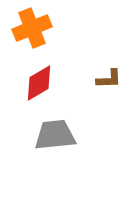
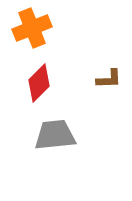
red diamond: rotated 15 degrees counterclockwise
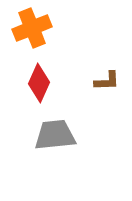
brown L-shape: moved 2 px left, 2 px down
red diamond: rotated 21 degrees counterclockwise
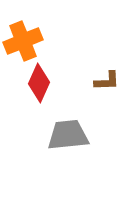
orange cross: moved 9 px left, 13 px down
gray trapezoid: moved 13 px right
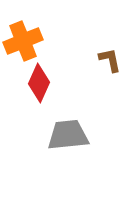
brown L-shape: moved 3 px right, 21 px up; rotated 100 degrees counterclockwise
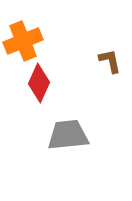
brown L-shape: moved 1 px down
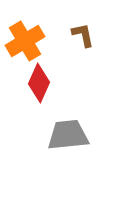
orange cross: moved 2 px right; rotated 9 degrees counterclockwise
brown L-shape: moved 27 px left, 26 px up
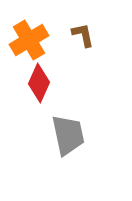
orange cross: moved 4 px right, 1 px up
gray trapezoid: rotated 84 degrees clockwise
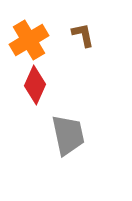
red diamond: moved 4 px left, 2 px down
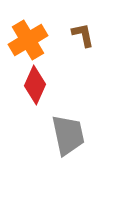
orange cross: moved 1 px left
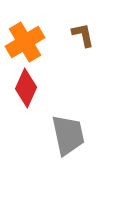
orange cross: moved 3 px left, 2 px down
red diamond: moved 9 px left, 3 px down
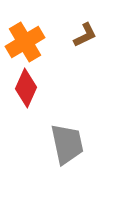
brown L-shape: moved 2 px right; rotated 76 degrees clockwise
gray trapezoid: moved 1 px left, 9 px down
